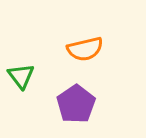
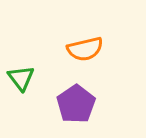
green triangle: moved 2 px down
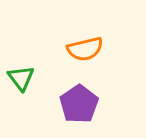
purple pentagon: moved 3 px right
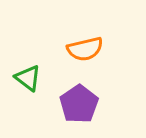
green triangle: moved 7 px right; rotated 16 degrees counterclockwise
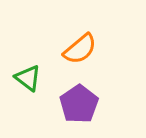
orange semicircle: moved 5 px left; rotated 27 degrees counterclockwise
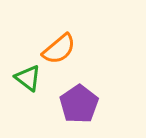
orange semicircle: moved 21 px left
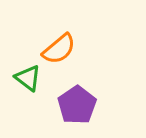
purple pentagon: moved 2 px left, 1 px down
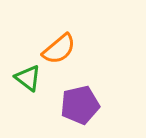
purple pentagon: moved 3 px right; rotated 21 degrees clockwise
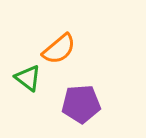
purple pentagon: moved 1 px right, 1 px up; rotated 9 degrees clockwise
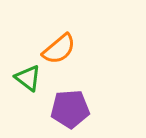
purple pentagon: moved 11 px left, 5 px down
